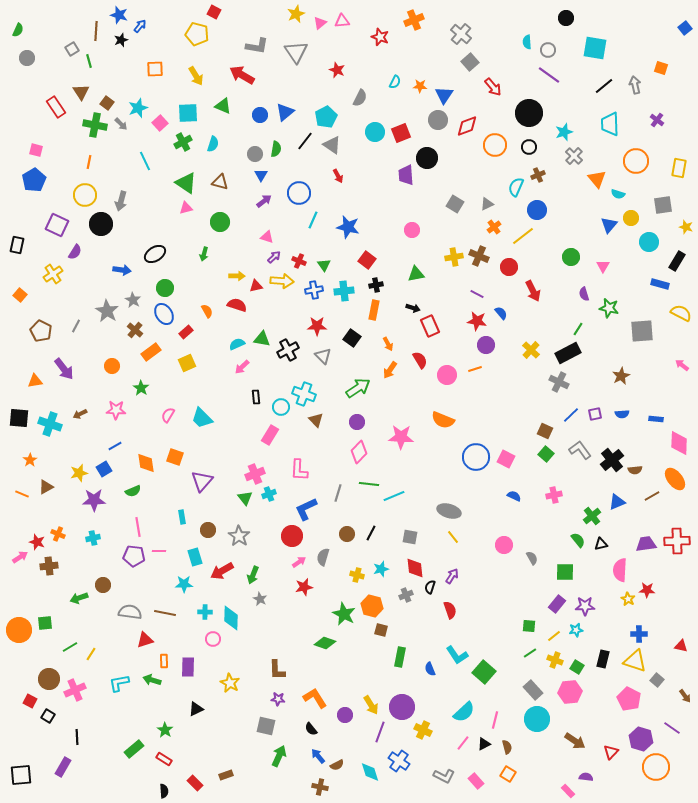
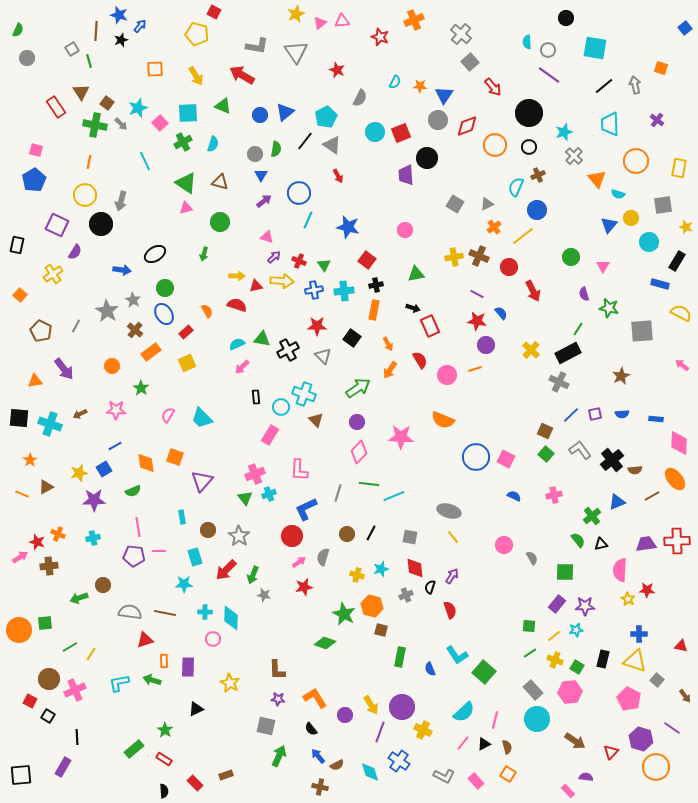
cyan line at (313, 220): moved 5 px left
pink circle at (412, 230): moved 7 px left
red arrow at (222, 571): moved 4 px right, 1 px up; rotated 15 degrees counterclockwise
gray star at (260, 599): moved 4 px right, 4 px up; rotated 16 degrees counterclockwise
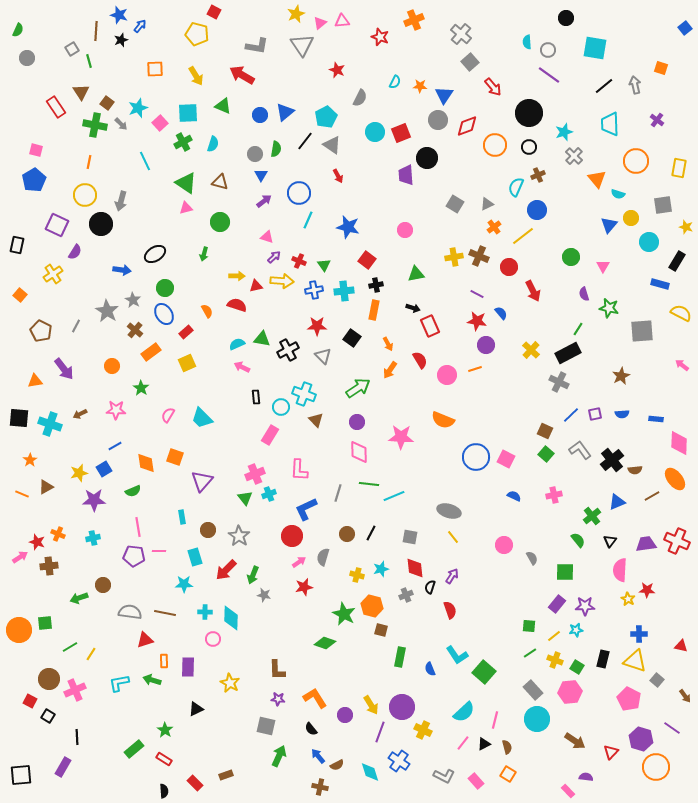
gray triangle at (296, 52): moved 6 px right, 7 px up
pink arrow at (242, 367): rotated 70 degrees clockwise
pink diamond at (359, 452): rotated 45 degrees counterclockwise
red cross at (677, 541): rotated 25 degrees clockwise
black triangle at (601, 544): moved 9 px right, 3 px up; rotated 40 degrees counterclockwise
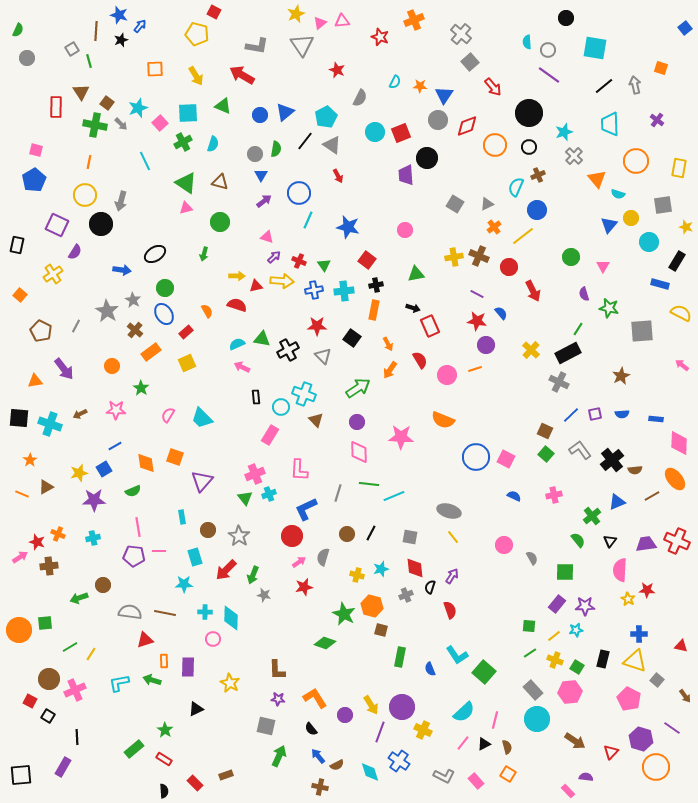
red rectangle at (56, 107): rotated 35 degrees clockwise
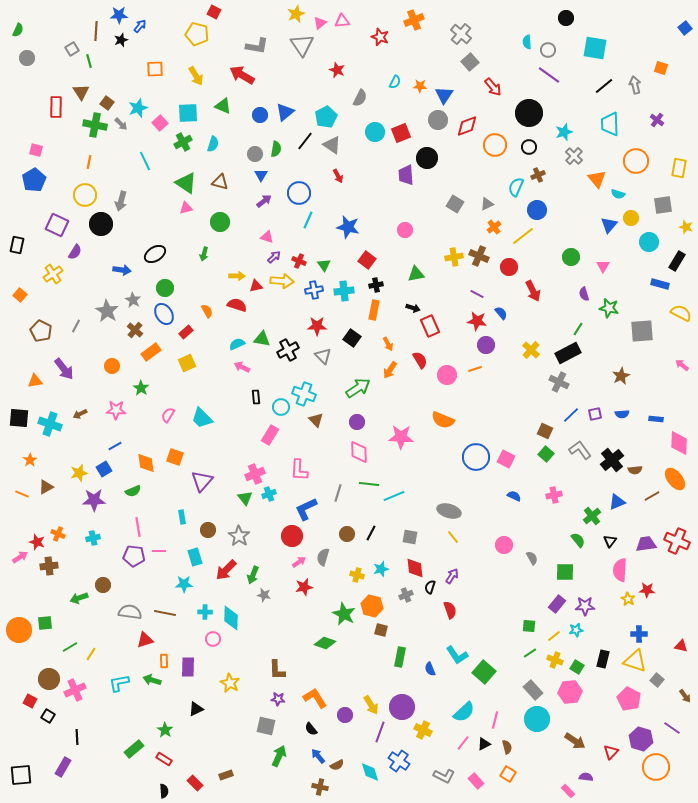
blue star at (119, 15): rotated 18 degrees counterclockwise
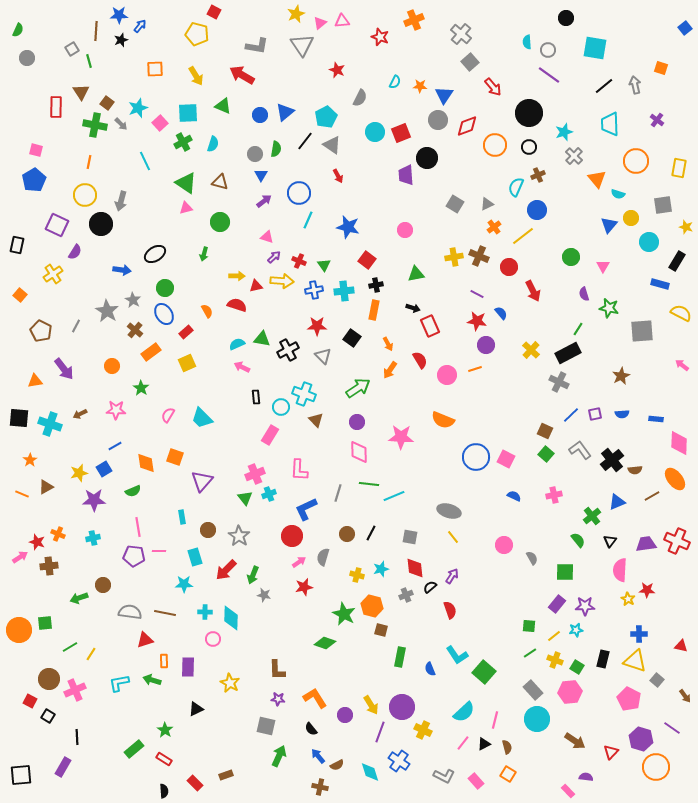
black semicircle at (430, 587): rotated 32 degrees clockwise
